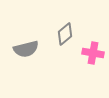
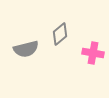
gray diamond: moved 5 px left
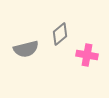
pink cross: moved 6 px left, 2 px down
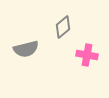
gray diamond: moved 3 px right, 7 px up
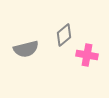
gray diamond: moved 1 px right, 8 px down
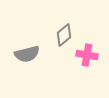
gray semicircle: moved 1 px right, 5 px down
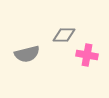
gray diamond: rotated 40 degrees clockwise
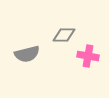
pink cross: moved 1 px right, 1 px down
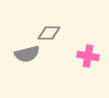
gray diamond: moved 15 px left, 2 px up
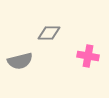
gray semicircle: moved 7 px left, 7 px down
